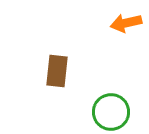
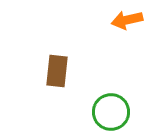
orange arrow: moved 1 px right, 3 px up
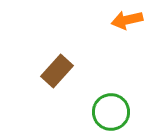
brown rectangle: rotated 36 degrees clockwise
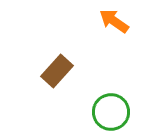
orange arrow: moved 13 px left, 1 px down; rotated 48 degrees clockwise
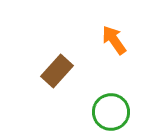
orange arrow: moved 19 px down; rotated 20 degrees clockwise
